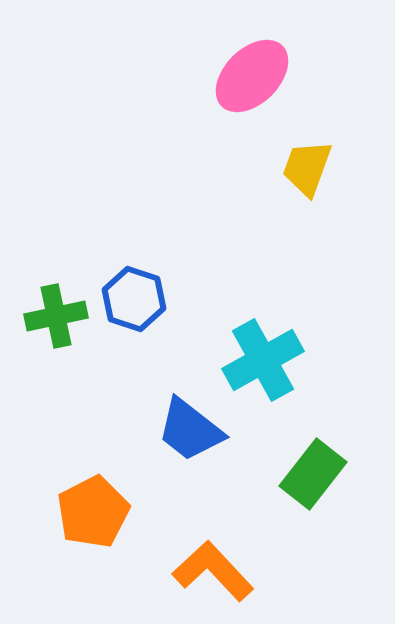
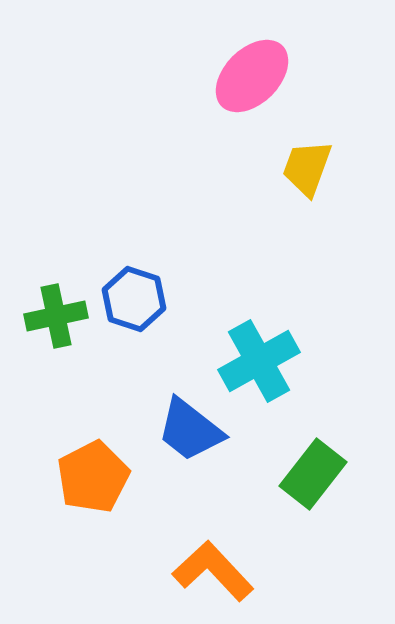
cyan cross: moved 4 px left, 1 px down
orange pentagon: moved 35 px up
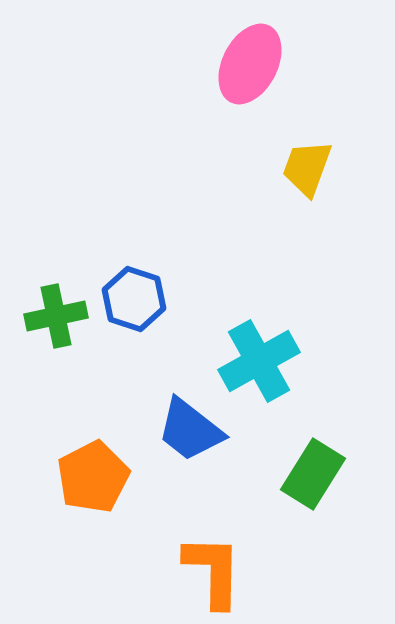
pink ellipse: moved 2 px left, 12 px up; rotated 18 degrees counterclockwise
green rectangle: rotated 6 degrees counterclockwise
orange L-shape: rotated 44 degrees clockwise
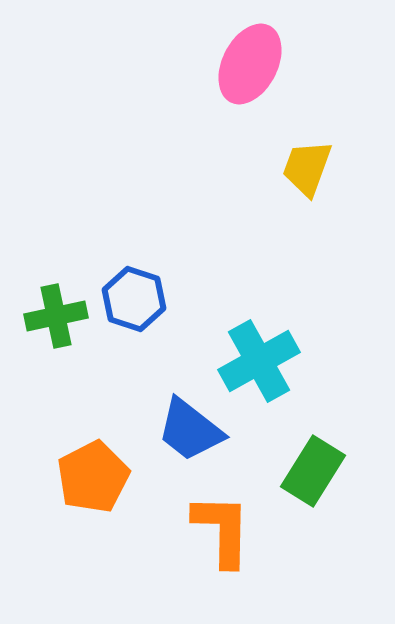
green rectangle: moved 3 px up
orange L-shape: moved 9 px right, 41 px up
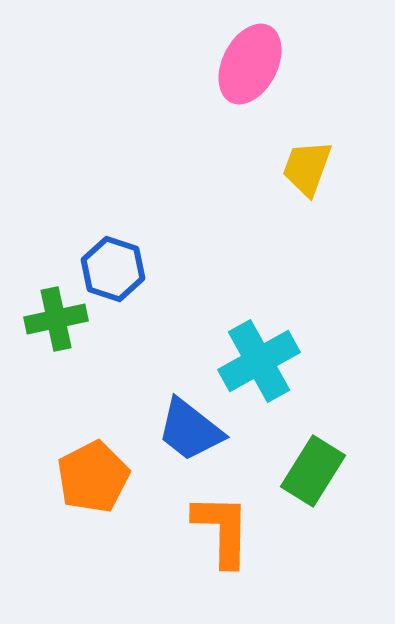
blue hexagon: moved 21 px left, 30 px up
green cross: moved 3 px down
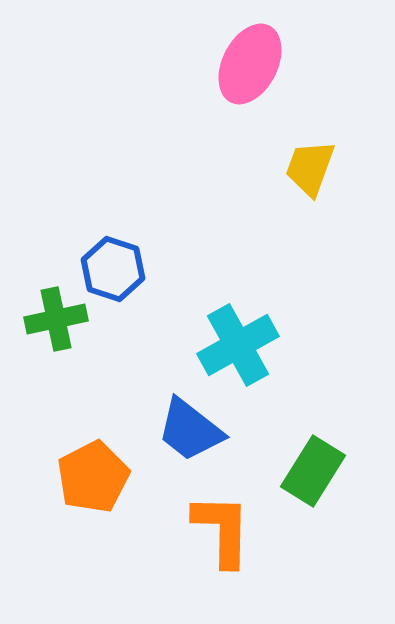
yellow trapezoid: moved 3 px right
cyan cross: moved 21 px left, 16 px up
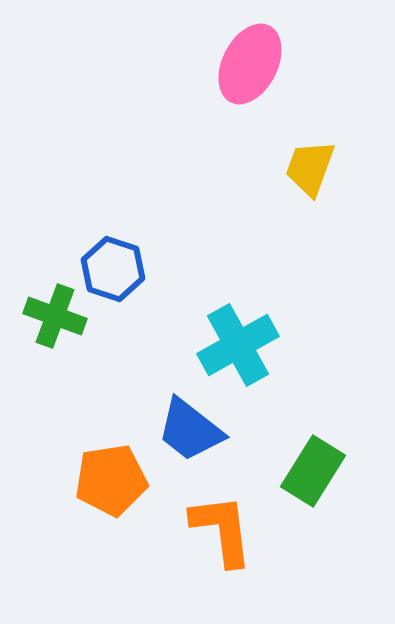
green cross: moved 1 px left, 3 px up; rotated 32 degrees clockwise
orange pentagon: moved 18 px right, 3 px down; rotated 18 degrees clockwise
orange L-shape: rotated 8 degrees counterclockwise
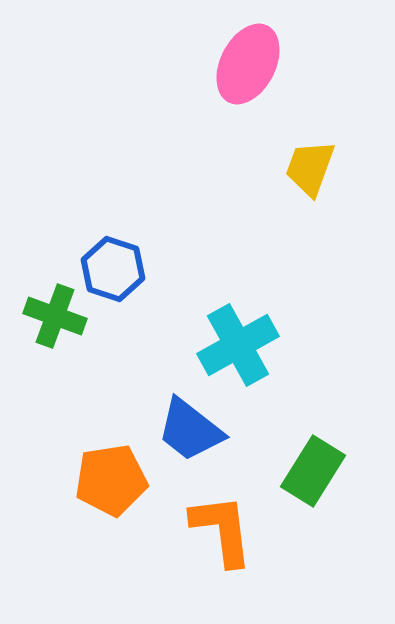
pink ellipse: moved 2 px left
